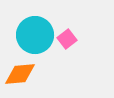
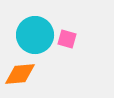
pink square: rotated 36 degrees counterclockwise
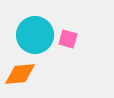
pink square: moved 1 px right
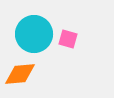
cyan circle: moved 1 px left, 1 px up
